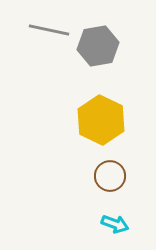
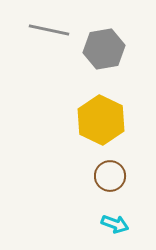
gray hexagon: moved 6 px right, 3 px down
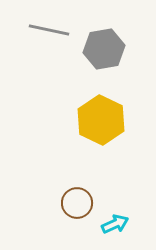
brown circle: moved 33 px left, 27 px down
cyan arrow: rotated 44 degrees counterclockwise
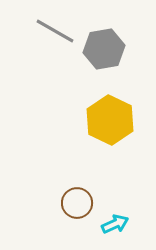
gray line: moved 6 px right, 1 px down; rotated 18 degrees clockwise
yellow hexagon: moved 9 px right
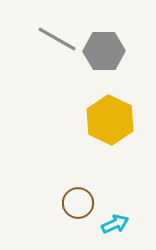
gray line: moved 2 px right, 8 px down
gray hexagon: moved 2 px down; rotated 9 degrees clockwise
brown circle: moved 1 px right
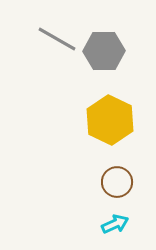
brown circle: moved 39 px right, 21 px up
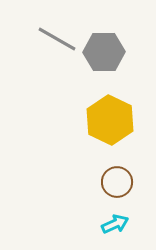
gray hexagon: moved 1 px down
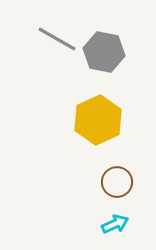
gray hexagon: rotated 12 degrees clockwise
yellow hexagon: moved 12 px left; rotated 9 degrees clockwise
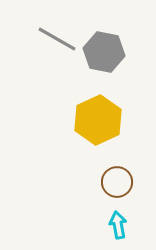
cyan arrow: moved 3 px right, 1 px down; rotated 76 degrees counterclockwise
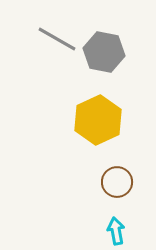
cyan arrow: moved 2 px left, 6 px down
